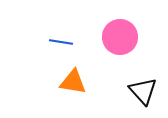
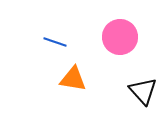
blue line: moved 6 px left; rotated 10 degrees clockwise
orange triangle: moved 3 px up
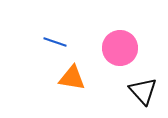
pink circle: moved 11 px down
orange triangle: moved 1 px left, 1 px up
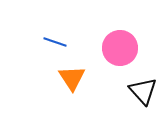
orange triangle: rotated 48 degrees clockwise
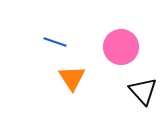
pink circle: moved 1 px right, 1 px up
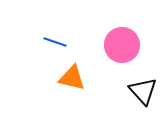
pink circle: moved 1 px right, 2 px up
orange triangle: rotated 44 degrees counterclockwise
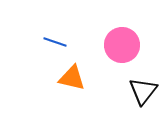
black triangle: rotated 20 degrees clockwise
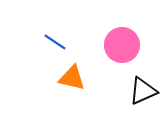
blue line: rotated 15 degrees clockwise
black triangle: rotated 28 degrees clockwise
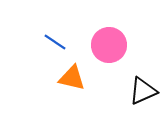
pink circle: moved 13 px left
